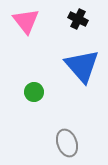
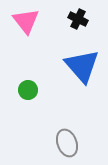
green circle: moved 6 px left, 2 px up
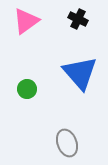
pink triangle: rotated 32 degrees clockwise
blue triangle: moved 2 px left, 7 px down
green circle: moved 1 px left, 1 px up
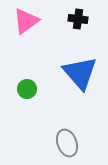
black cross: rotated 18 degrees counterclockwise
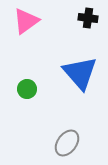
black cross: moved 10 px right, 1 px up
gray ellipse: rotated 56 degrees clockwise
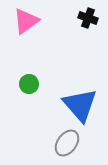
black cross: rotated 12 degrees clockwise
blue triangle: moved 32 px down
green circle: moved 2 px right, 5 px up
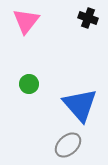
pink triangle: rotated 16 degrees counterclockwise
gray ellipse: moved 1 px right, 2 px down; rotated 12 degrees clockwise
